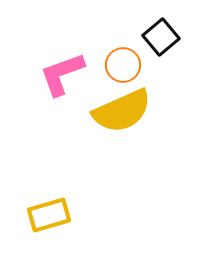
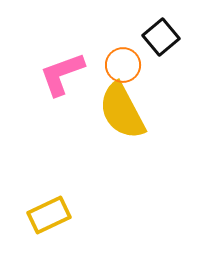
yellow semicircle: rotated 86 degrees clockwise
yellow rectangle: rotated 9 degrees counterclockwise
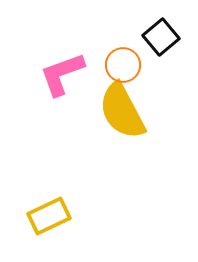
yellow rectangle: moved 1 px down
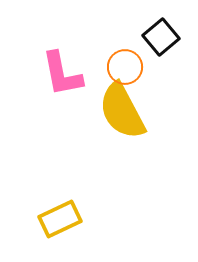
orange circle: moved 2 px right, 2 px down
pink L-shape: rotated 81 degrees counterclockwise
yellow rectangle: moved 11 px right, 3 px down
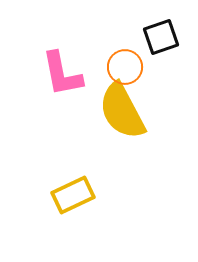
black square: rotated 21 degrees clockwise
yellow rectangle: moved 13 px right, 24 px up
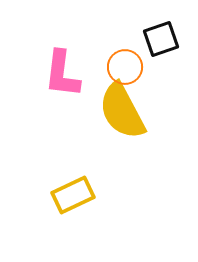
black square: moved 2 px down
pink L-shape: rotated 18 degrees clockwise
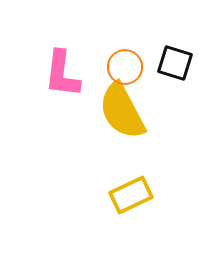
black square: moved 14 px right, 24 px down; rotated 36 degrees clockwise
yellow rectangle: moved 58 px right
